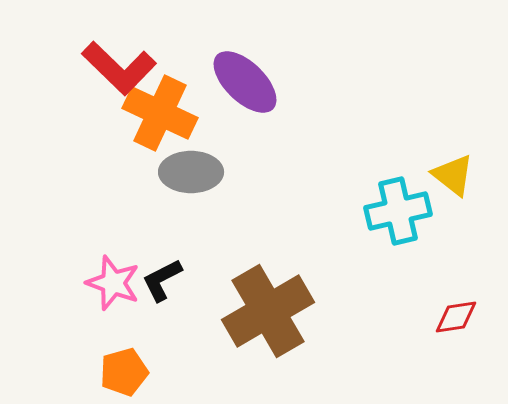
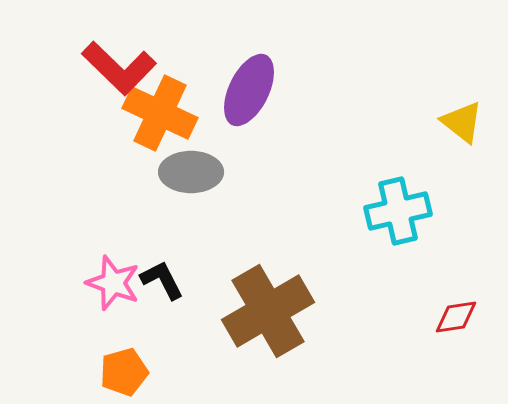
purple ellipse: moved 4 px right, 8 px down; rotated 72 degrees clockwise
yellow triangle: moved 9 px right, 53 px up
black L-shape: rotated 90 degrees clockwise
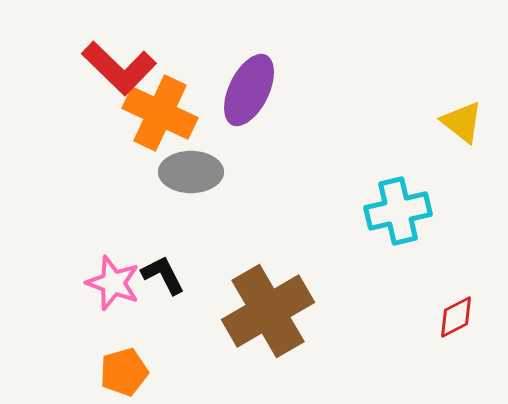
black L-shape: moved 1 px right, 5 px up
red diamond: rotated 18 degrees counterclockwise
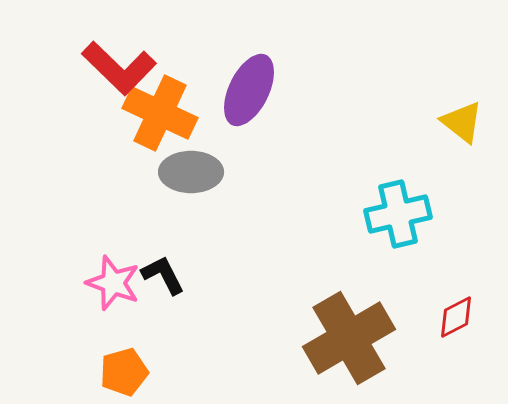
cyan cross: moved 3 px down
brown cross: moved 81 px right, 27 px down
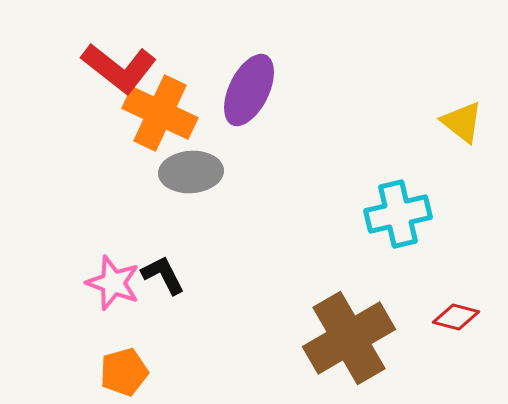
red L-shape: rotated 6 degrees counterclockwise
gray ellipse: rotated 4 degrees counterclockwise
red diamond: rotated 42 degrees clockwise
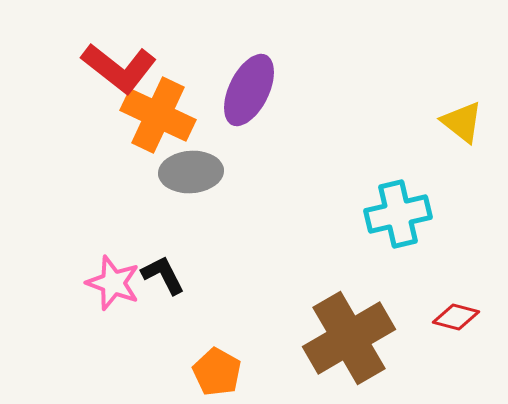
orange cross: moved 2 px left, 2 px down
orange pentagon: moved 93 px right; rotated 27 degrees counterclockwise
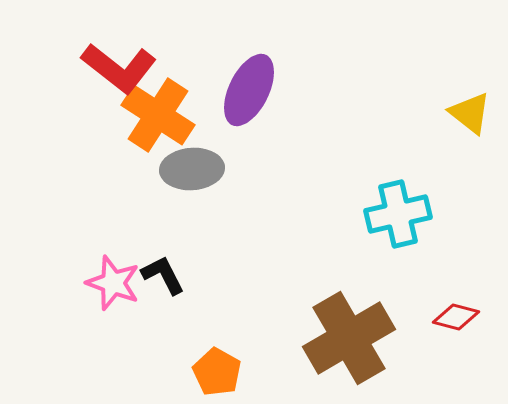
orange cross: rotated 8 degrees clockwise
yellow triangle: moved 8 px right, 9 px up
gray ellipse: moved 1 px right, 3 px up
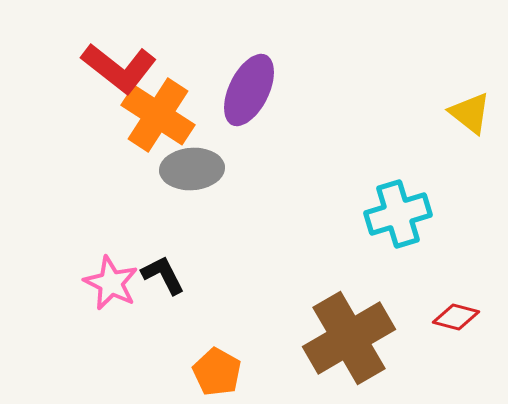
cyan cross: rotated 4 degrees counterclockwise
pink star: moved 2 px left; rotated 6 degrees clockwise
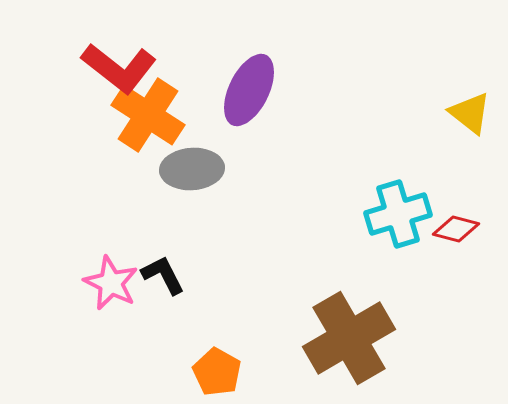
orange cross: moved 10 px left
red diamond: moved 88 px up
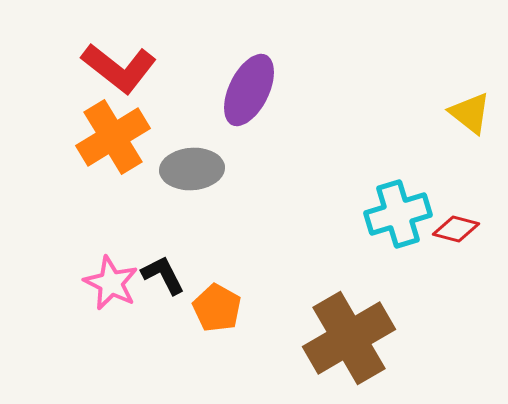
orange cross: moved 35 px left, 22 px down; rotated 26 degrees clockwise
orange pentagon: moved 64 px up
